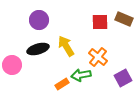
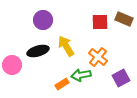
purple circle: moved 4 px right
black ellipse: moved 2 px down
purple square: moved 2 px left
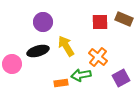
purple circle: moved 2 px down
pink circle: moved 1 px up
orange rectangle: moved 1 px left, 1 px up; rotated 24 degrees clockwise
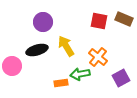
red square: moved 1 px left, 1 px up; rotated 12 degrees clockwise
black ellipse: moved 1 px left, 1 px up
pink circle: moved 2 px down
green arrow: moved 1 px left, 1 px up
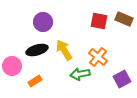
yellow arrow: moved 2 px left, 4 px down
purple square: moved 1 px right, 1 px down
orange rectangle: moved 26 px left, 2 px up; rotated 24 degrees counterclockwise
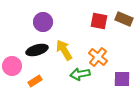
purple square: rotated 30 degrees clockwise
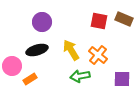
purple circle: moved 1 px left
yellow arrow: moved 7 px right
orange cross: moved 2 px up
green arrow: moved 2 px down
orange rectangle: moved 5 px left, 2 px up
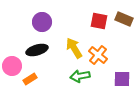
yellow arrow: moved 3 px right, 2 px up
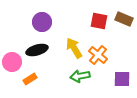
pink circle: moved 4 px up
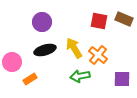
black ellipse: moved 8 px right
